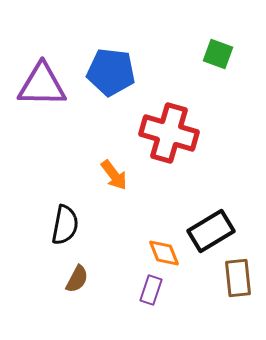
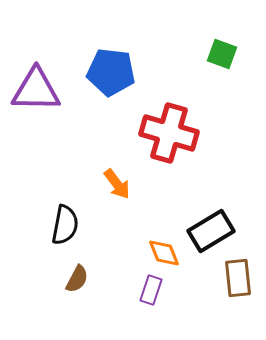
green square: moved 4 px right
purple triangle: moved 6 px left, 5 px down
orange arrow: moved 3 px right, 9 px down
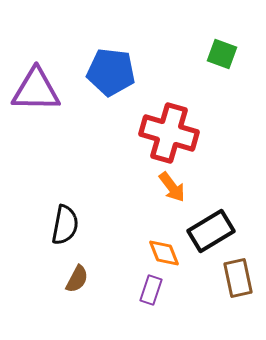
orange arrow: moved 55 px right, 3 px down
brown rectangle: rotated 6 degrees counterclockwise
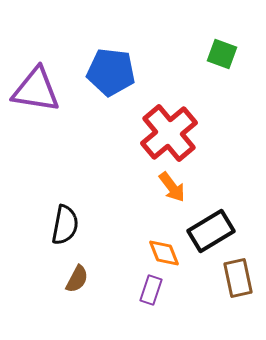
purple triangle: rotated 8 degrees clockwise
red cross: rotated 34 degrees clockwise
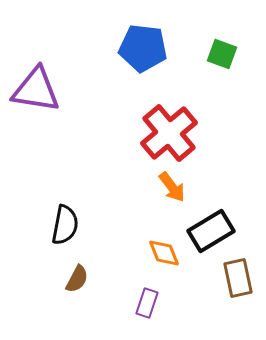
blue pentagon: moved 32 px right, 24 px up
purple rectangle: moved 4 px left, 13 px down
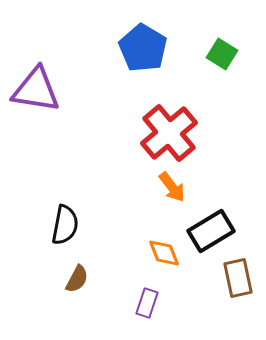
blue pentagon: rotated 24 degrees clockwise
green square: rotated 12 degrees clockwise
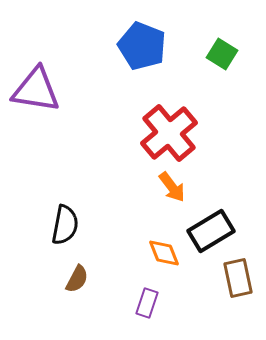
blue pentagon: moved 1 px left, 2 px up; rotated 9 degrees counterclockwise
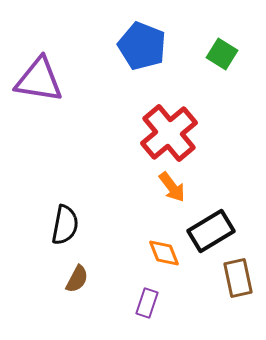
purple triangle: moved 3 px right, 10 px up
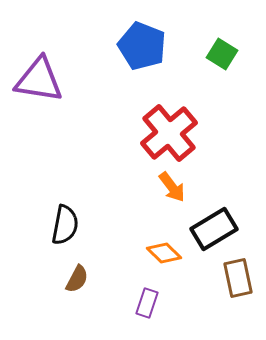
black rectangle: moved 3 px right, 2 px up
orange diamond: rotated 24 degrees counterclockwise
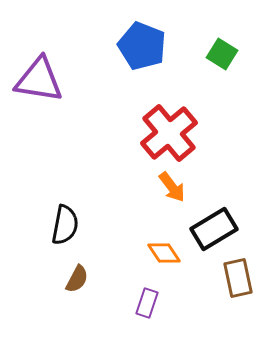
orange diamond: rotated 12 degrees clockwise
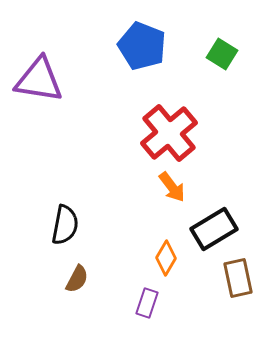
orange diamond: moved 2 px right, 5 px down; rotated 64 degrees clockwise
